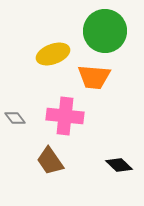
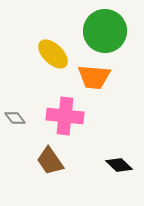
yellow ellipse: rotated 64 degrees clockwise
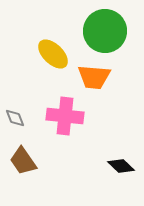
gray diamond: rotated 15 degrees clockwise
brown trapezoid: moved 27 px left
black diamond: moved 2 px right, 1 px down
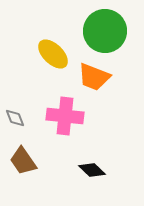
orange trapezoid: rotated 16 degrees clockwise
black diamond: moved 29 px left, 4 px down
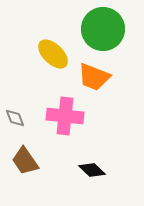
green circle: moved 2 px left, 2 px up
brown trapezoid: moved 2 px right
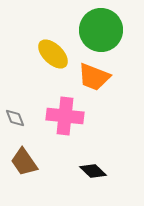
green circle: moved 2 px left, 1 px down
brown trapezoid: moved 1 px left, 1 px down
black diamond: moved 1 px right, 1 px down
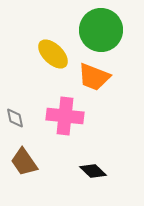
gray diamond: rotated 10 degrees clockwise
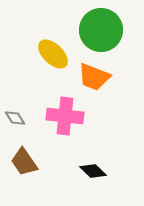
gray diamond: rotated 20 degrees counterclockwise
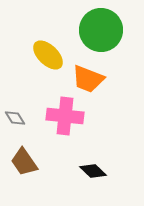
yellow ellipse: moved 5 px left, 1 px down
orange trapezoid: moved 6 px left, 2 px down
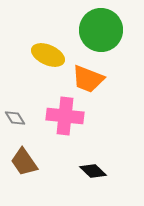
yellow ellipse: rotated 20 degrees counterclockwise
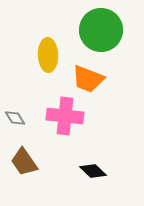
yellow ellipse: rotated 64 degrees clockwise
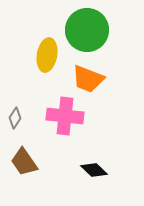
green circle: moved 14 px left
yellow ellipse: moved 1 px left; rotated 12 degrees clockwise
gray diamond: rotated 65 degrees clockwise
black diamond: moved 1 px right, 1 px up
